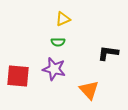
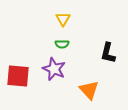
yellow triangle: rotated 35 degrees counterclockwise
green semicircle: moved 4 px right, 2 px down
black L-shape: rotated 85 degrees counterclockwise
purple star: rotated 10 degrees clockwise
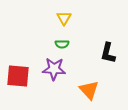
yellow triangle: moved 1 px right, 1 px up
purple star: rotated 20 degrees counterclockwise
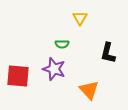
yellow triangle: moved 16 px right
purple star: rotated 15 degrees clockwise
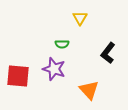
black L-shape: rotated 25 degrees clockwise
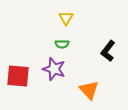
yellow triangle: moved 14 px left
black L-shape: moved 2 px up
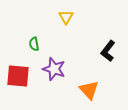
yellow triangle: moved 1 px up
green semicircle: moved 28 px left; rotated 80 degrees clockwise
